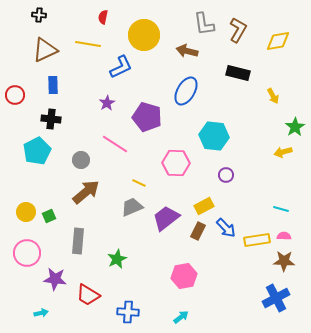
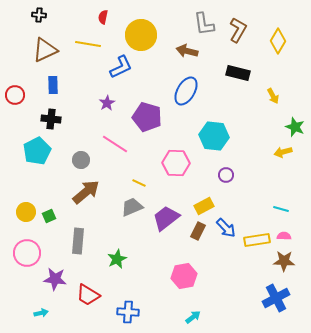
yellow circle at (144, 35): moved 3 px left
yellow diamond at (278, 41): rotated 50 degrees counterclockwise
green star at (295, 127): rotated 18 degrees counterclockwise
cyan arrow at (181, 317): moved 12 px right
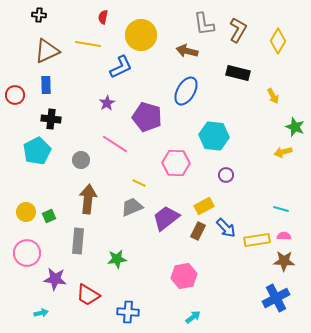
brown triangle at (45, 50): moved 2 px right, 1 px down
blue rectangle at (53, 85): moved 7 px left
brown arrow at (86, 192): moved 2 px right, 7 px down; rotated 44 degrees counterclockwise
green star at (117, 259): rotated 18 degrees clockwise
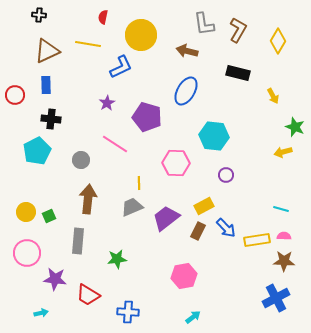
yellow line at (139, 183): rotated 64 degrees clockwise
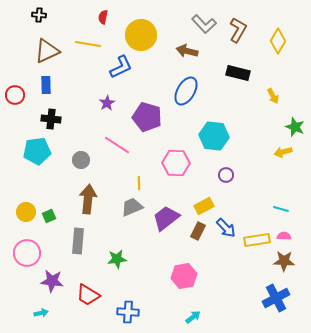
gray L-shape at (204, 24): rotated 35 degrees counterclockwise
pink line at (115, 144): moved 2 px right, 1 px down
cyan pentagon at (37, 151): rotated 20 degrees clockwise
purple star at (55, 279): moved 3 px left, 2 px down
